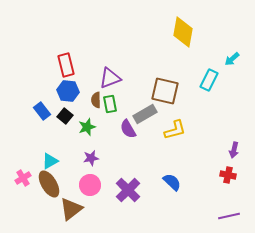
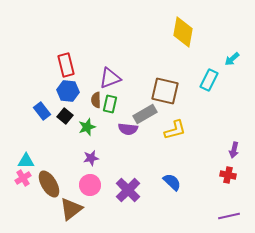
green rectangle: rotated 24 degrees clockwise
purple semicircle: rotated 54 degrees counterclockwise
cyan triangle: moved 24 px left; rotated 30 degrees clockwise
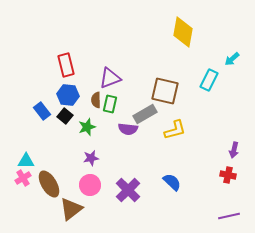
blue hexagon: moved 4 px down
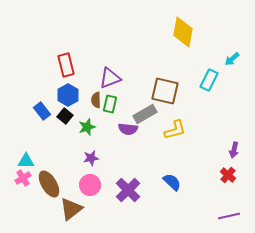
blue hexagon: rotated 25 degrees clockwise
red cross: rotated 28 degrees clockwise
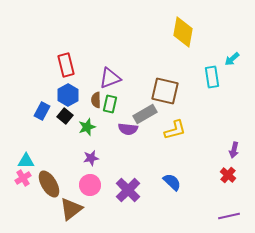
cyan rectangle: moved 3 px right, 3 px up; rotated 35 degrees counterclockwise
blue rectangle: rotated 66 degrees clockwise
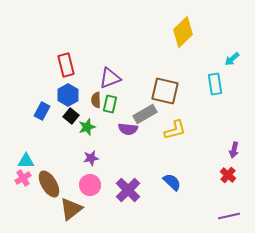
yellow diamond: rotated 36 degrees clockwise
cyan rectangle: moved 3 px right, 7 px down
black square: moved 6 px right
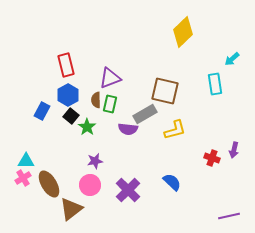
green star: rotated 18 degrees counterclockwise
purple star: moved 4 px right, 3 px down
red cross: moved 16 px left, 17 px up; rotated 21 degrees counterclockwise
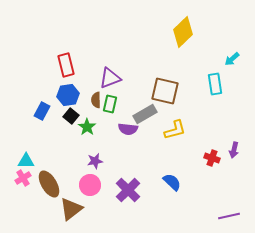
blue hexagon: rotated 20 degrees clockwise
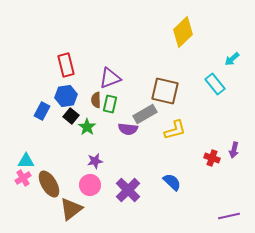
cyan rectangle: rotated 30 degrees counterclockwise
blue hexagon: moved 2 px left, 1 px down
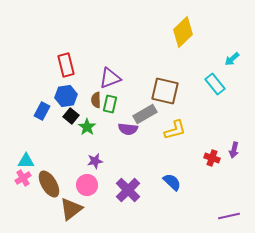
pink circle: moved 3 px left
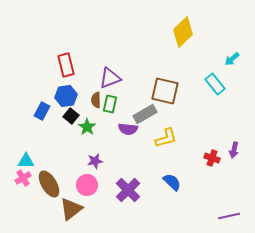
yellow L-shape: moved 9 px left, 8 px down
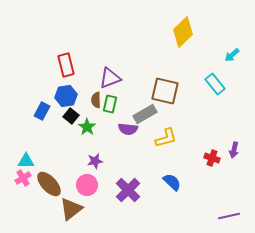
cyan arrow: moved 4 px up
brown ellipse: rotated 12 degrees counterclockwise
